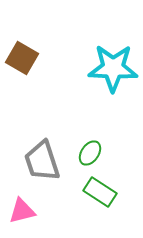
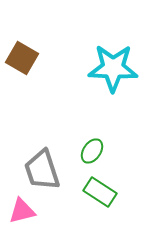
green ellipse: moved 2 px right, 2 px up
gray trapezoid: moved 9 px down
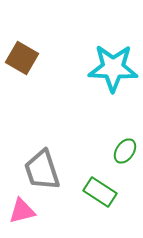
green ellipse: moved 33 px right
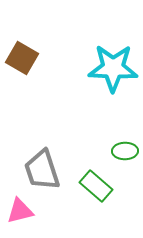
green ellipse: rotated 55 degrees clockwise
green rectangle: moved 4 px left, 6 px up; rotated 8 degrees clockwise
pink triangle: moved 2 px left
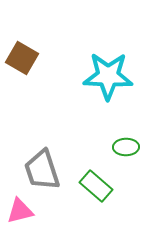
cyan star: moved 5 px left, 8 px down
green ellipse: moved 1 px right, 4 px up
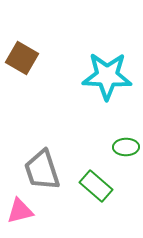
cyan star: moved 1 px left
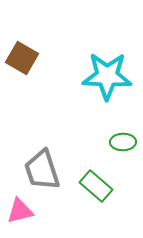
green ellipse: moved 3 px left, 5 px up
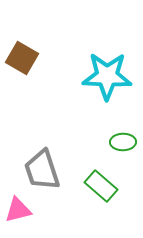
green rectangle: moved 5 px right
pink triangle: moved 2 px left, 1 px up
